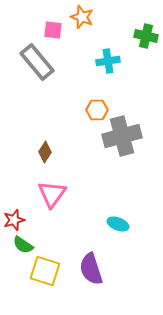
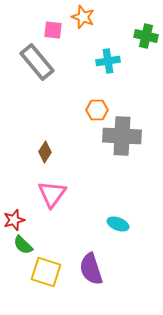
orange star: moved 1 px right
gray cross: rotated 18 degrees clockwise
green semicircle: rotated 10 degrees clockwise
yellow square: moved 1 px right, 1 px down
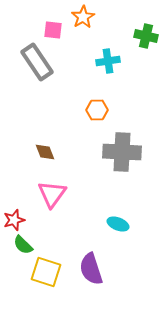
orange star: rotated 20 degrees clockwise
gray rectangle: rotated 6 degrees clockwise
gray cross: moved 16 px down
brown diamond: rotated 55 degrees counterclockwise
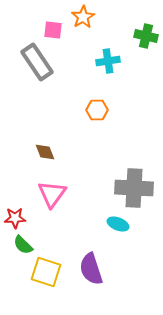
gray cross: moved 12 px right, 36 px down
red star: moved 1 px right, 2 px up; rotated 15 degrees clockwise
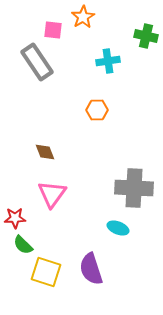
cyan ellipse: moved 4 px down
